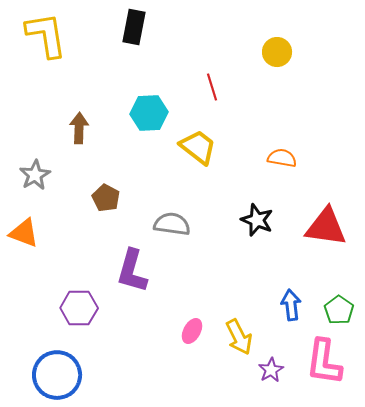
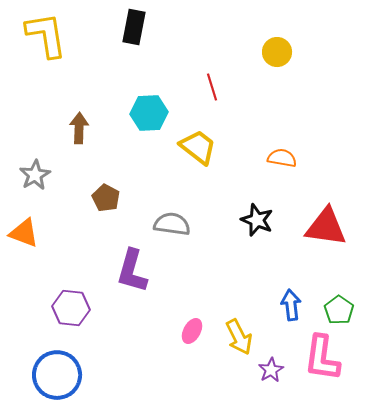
purple hexagon: moved 8 px left; rotated 6 degrees clockwise
pink L-shape: moved 2 px left, 4 px up
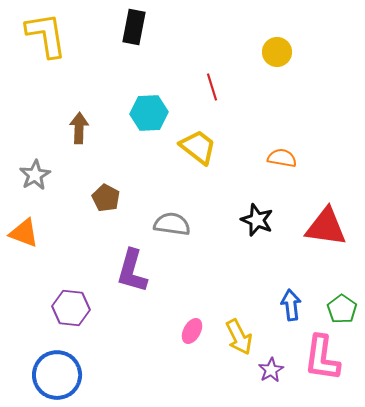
green pentagon: moved 3 px right, 1 px up
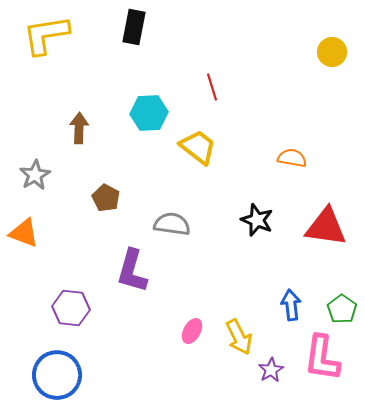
yellow L-shape: rotated 90 degrees counterclockwise
yellow circle: moved 55 px right
orange semicircle: moved 10 px right
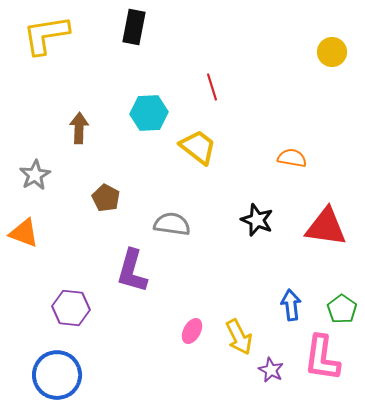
purple star: rotated 15 degrees counterclockwise
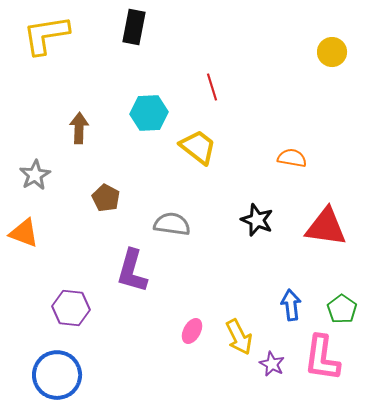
purple star: moved 1 px right, 6 px up
